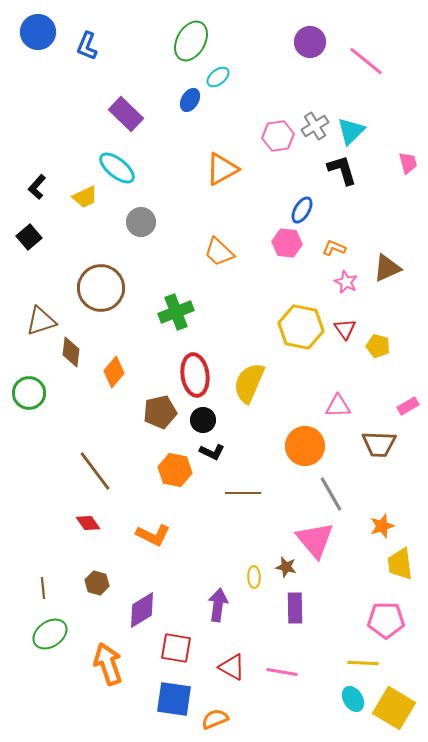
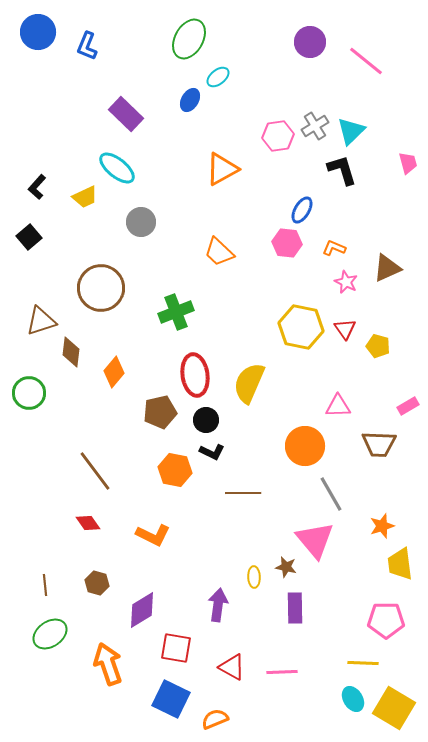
green ellipse at (191, 41): moved 2 px left, 2 px up
black circle at (203, 420): moved 3 px right
brown line at (43, 588): moved 2 px right, 3 px up
pink line at (282, 672): rotated 12 degrees counterclockwise
blue square at (174, 699): moved 3 px left; rotated 18 degrees clockwise
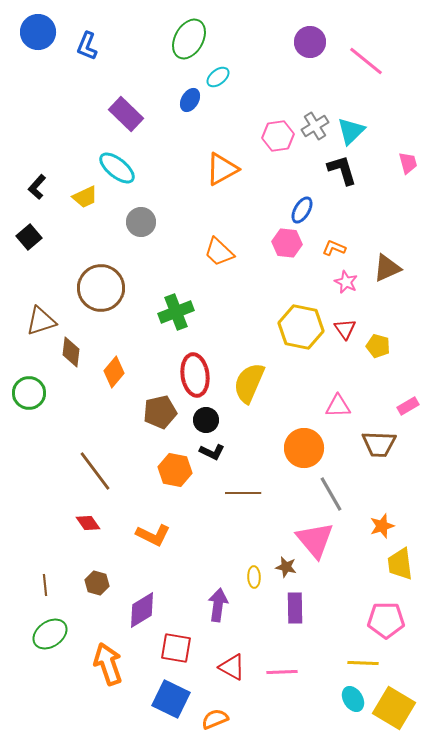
orange circle at (305, 446): moved 1 px left, 2 px down
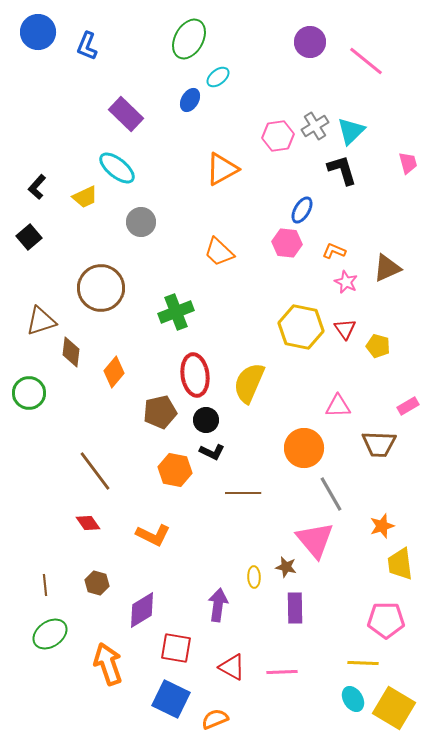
orange L-shape at (334, 248): moved 3 px down
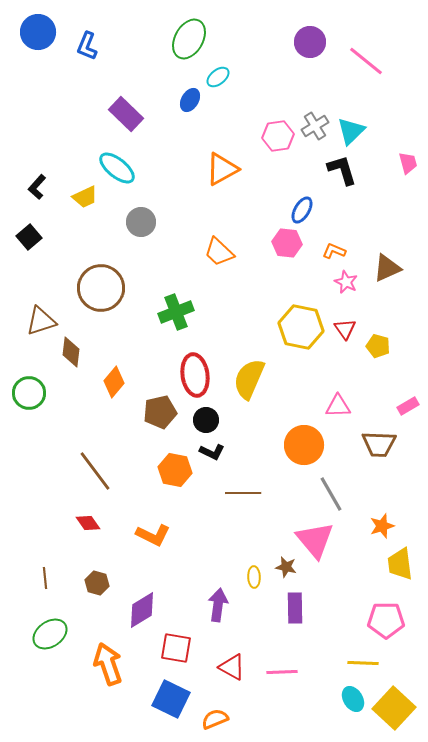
orange diamond at (114, 372): moved 10 px down
yellow semicircle at (249, 383): moved 4 px up
orange circle at (304, 448): moved 3 px up
brown line at (45, 585): moved 7 px up
yellow square at (394, 708): rotated 12 degrees clockwise
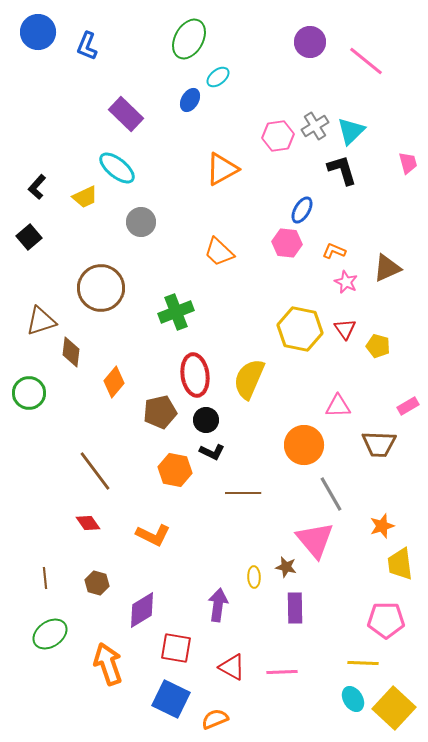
yellow hexagon at (301, 327): moved 1 px left, 2 px down
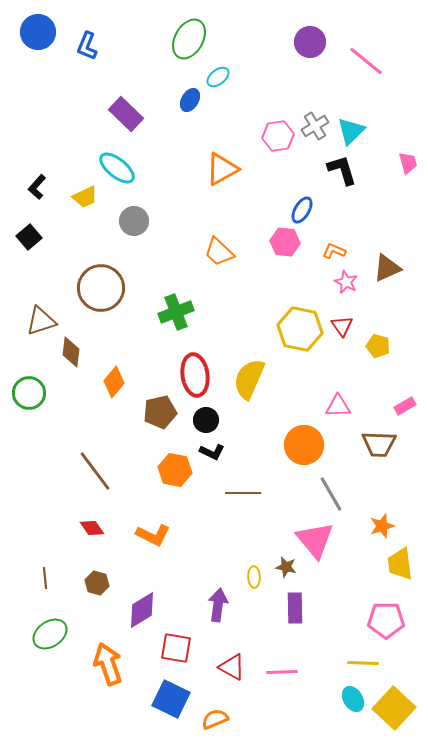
gray circle at (141, 222): moved 7 px left, 1 px up
pink hexagon at (287, 243): moved 2 px left, 1 px up
red triangle at (345, 329): moved 3 px left, 3 px up
pink rectangle at (408, 406): moved 3 px left
red diamond at (88, 523): moved 4 px right, 5 px down
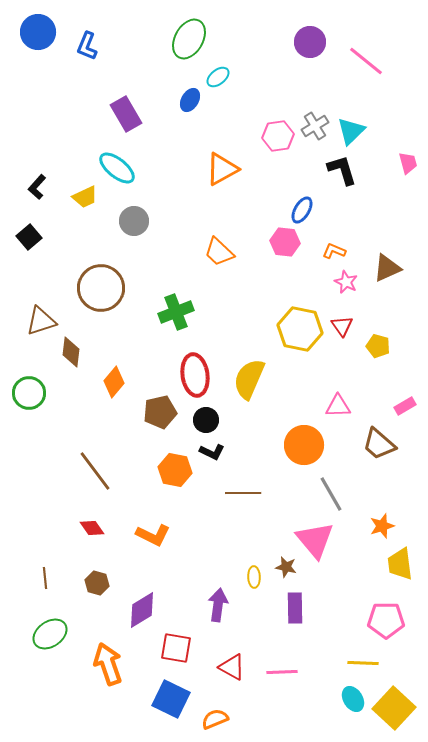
purple rectangle at (126, 114): rotated 16 degrees clockwise
brown trapezoid at (379, 444): rotated 39 degrees clockwise
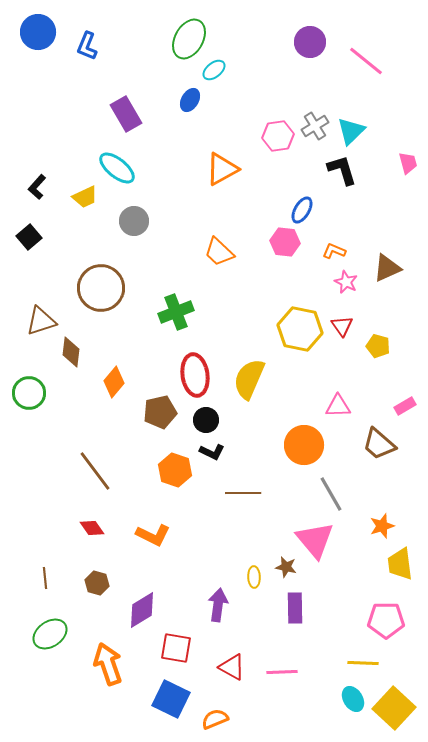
cyan ellipse at (218, 77): moved 4 px left, 7 px up
orange hexagon at (175, 470): rotated 8 degrees clockwise
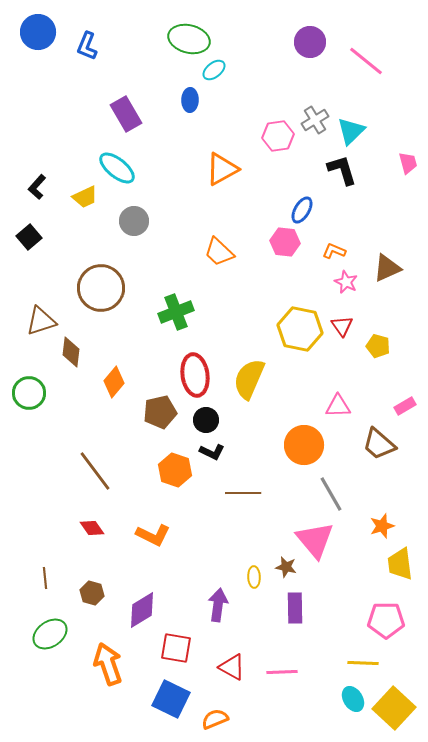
green ellipse at (189, 39): rotated 75 degrees clockwise
blue ellipse at (190, 100): rotated 30 degrees counterclockwise
gray cross at (315, 126): moved 6 px up
brown hexagon at (97, 583): moved 5 px left, 10 px down
